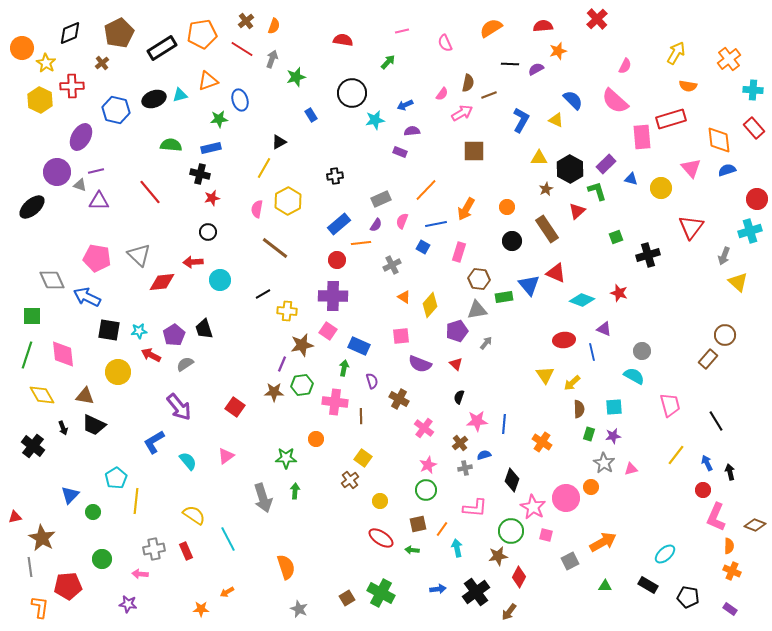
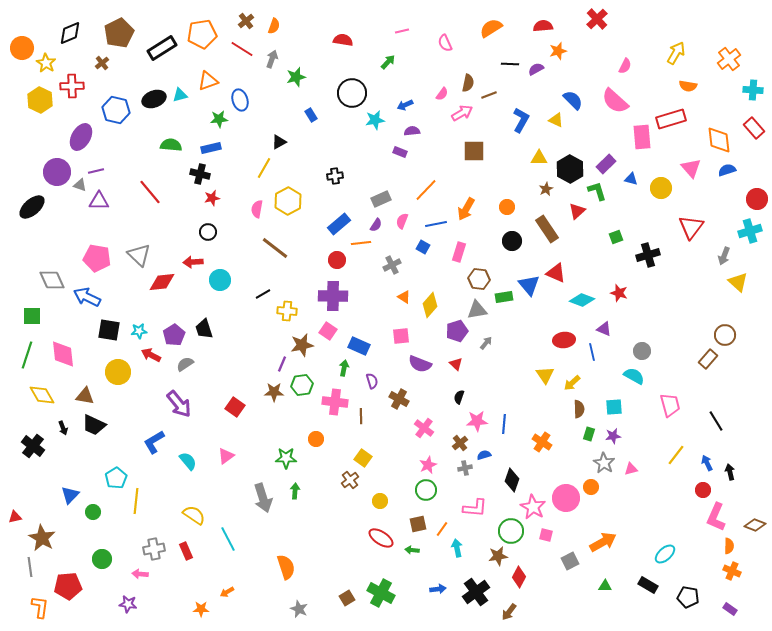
purple arrow at (179, 407): moved 3 px up
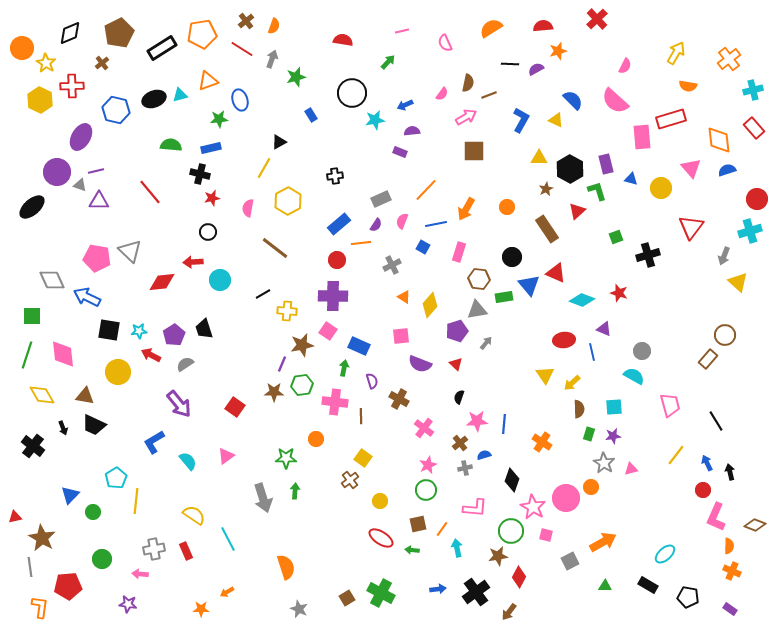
cyan cross at (753, 90): rotated 18 degrees counterclockwise
pink arrow at (462, 113): moved 4 px right, 4 px down
purple rectangle at (606, 164): rotated 60 degrees counterclockwise
pink semicircle at (257, 209): moved 9 px left, 1 px up
black circle at (512, 241): moved 16 px down
gray triangle at (139, 255): moved 9 px left, 4 px up
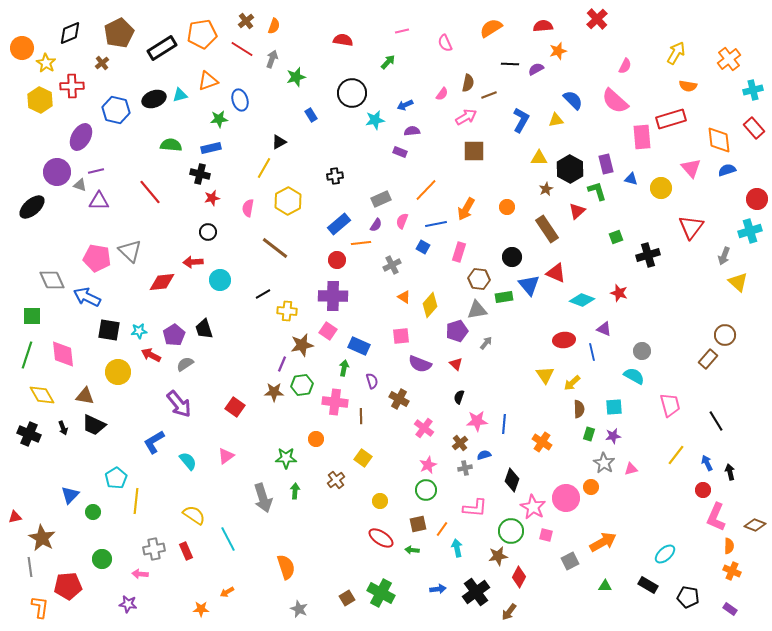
yellow triangle at (556, 120): rotated 35 degrees counterclockwise
black cross at (33, 446): moved 4 px left, 12 px up; rotated 15 degrees counterclockwise
brown cross at (350, 480): moved 14 px left
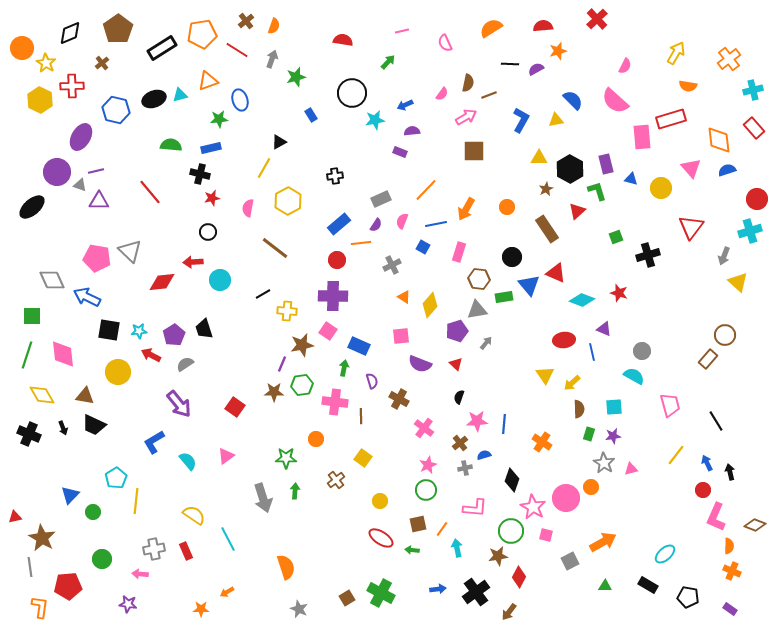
brown pentagon at (119, 33): moved 1 px left, 4 px up; rotated 8 degrees counterclockwise
red line at (242, 49): moved 5 px left, 1 px down
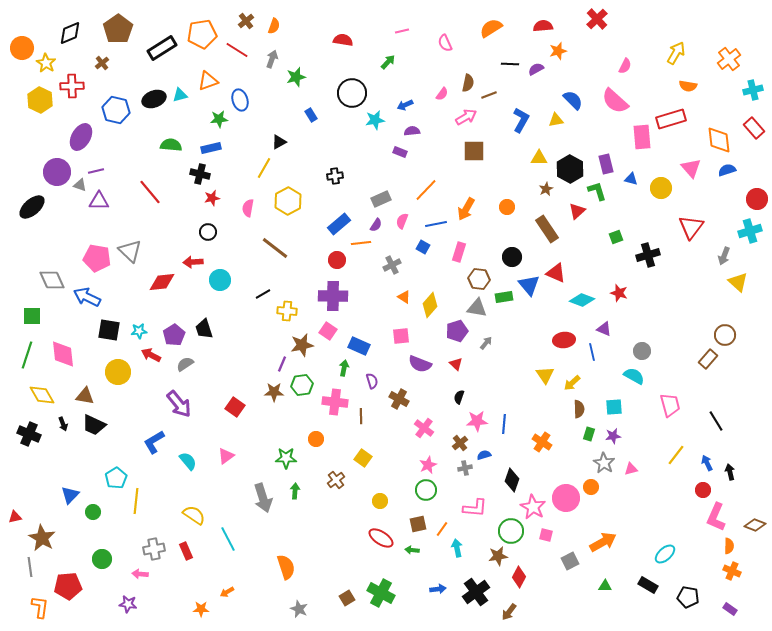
gray triangle at (477, 310): moved 2 px up; rotated 20 degrees clockwise
black arrow at (63, 428): moved 4 px up
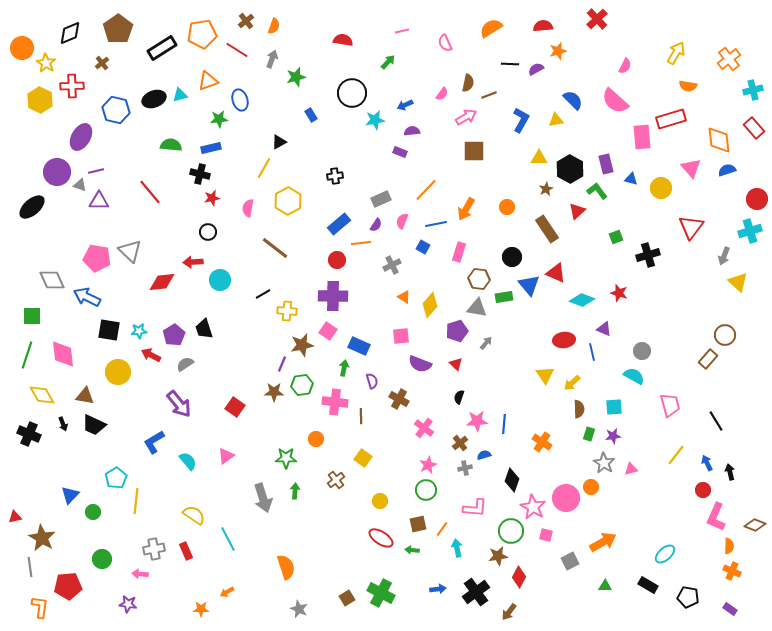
green L-shape at (597, 191): rotated 20 degrees counterclockwise
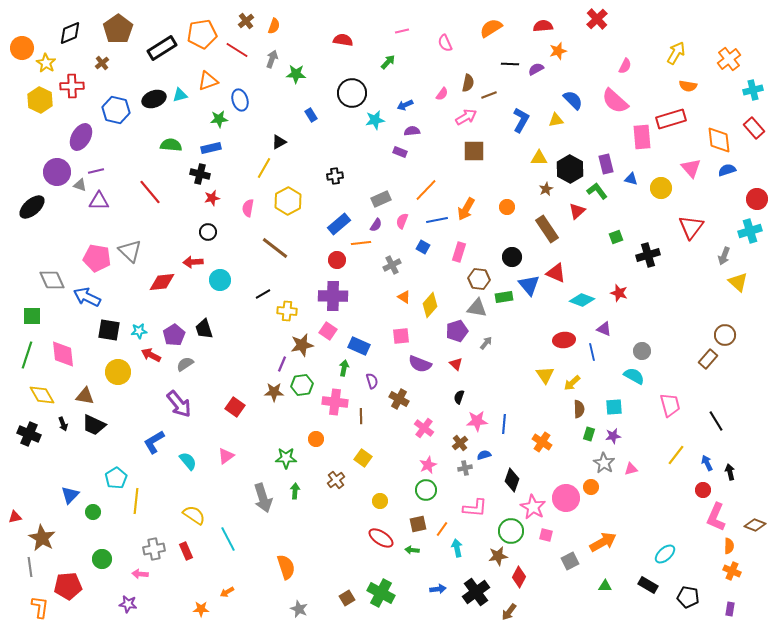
green star at (296, 77): moved 3 px up; rotated 18 degrees clockwise
blue line at (436, 224): moved 1 px right, 4 px up
purple rectangle at (730, 609): rotated 64 degrees clockwise
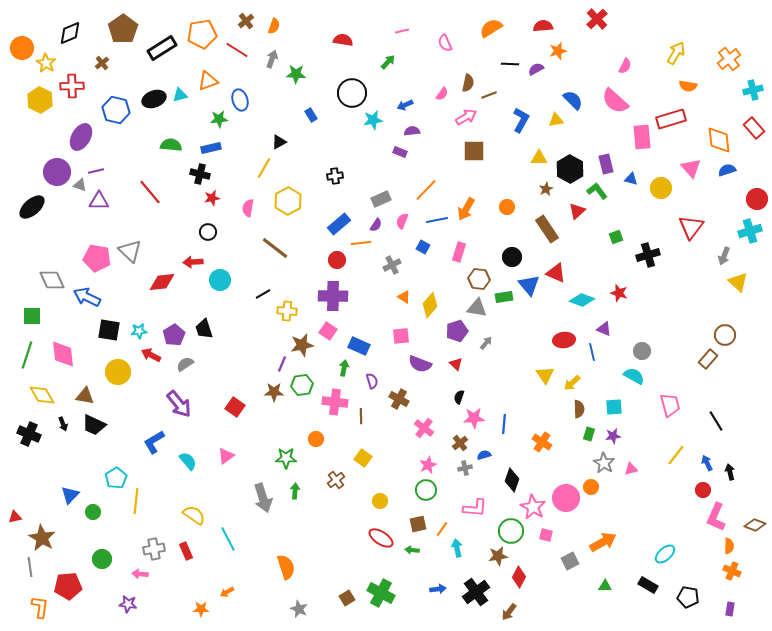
brown pentagon at (118, 29): moved 5 px right
cyan star at (375, 120): moved 2 px left
pink star at (477, 421): moved 3 px left, 3 px up
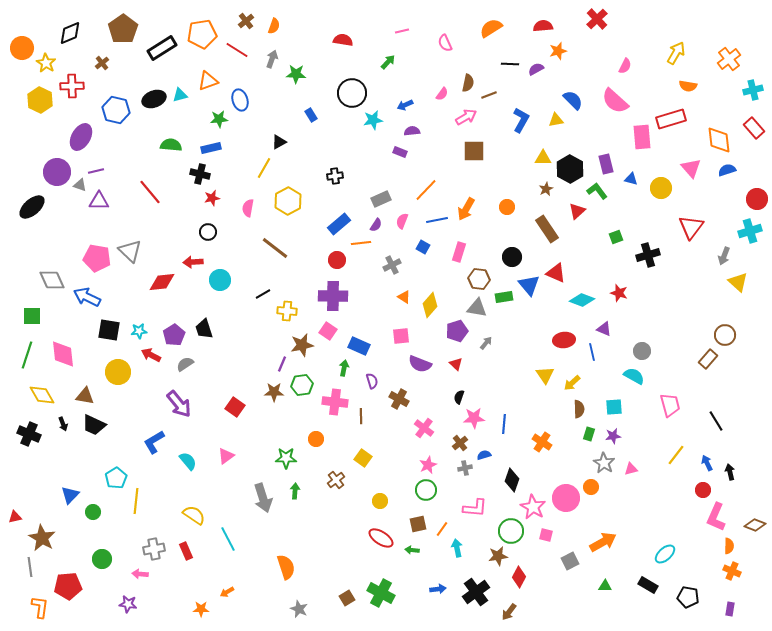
yellow triangle at (539, 158): moved 4 px right
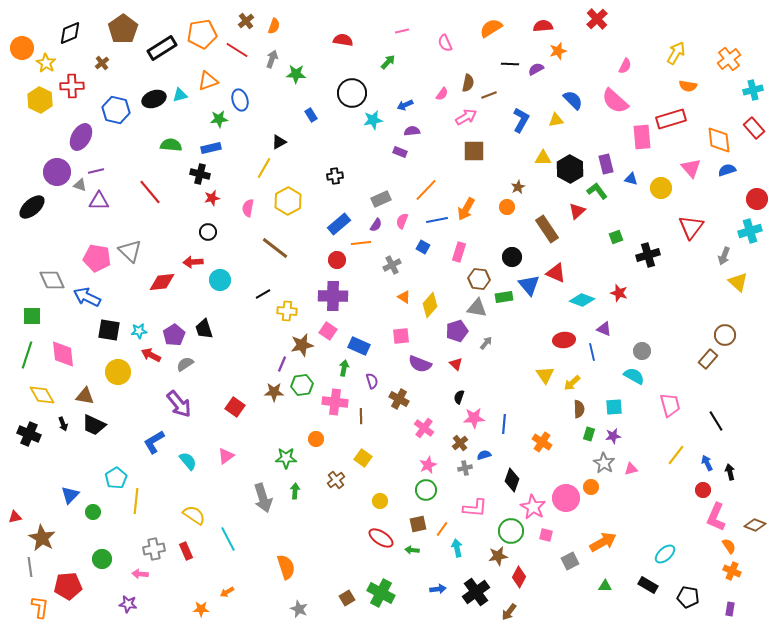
brown star at (546, 189): moved 28 px left, 2 px up
orange semicircle at (729, 546): rotated 35 degrees counterclockwise
